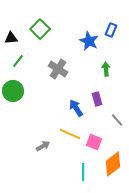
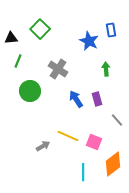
blue rectangle: rotated 32 degrees counterclockwise
green line: rotated 16 degrees counterclockwise
green circle: moved 17 px right
blue arrow: moved 9 px up
yellow line: moved 2 px left, 2 px down
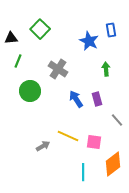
pink square: rotated 14 degrees counterclockwise
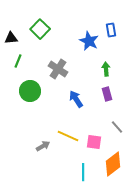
purple rectangle: moved 10 px right, 5 px up
gray line: moved 7 px down
